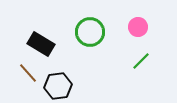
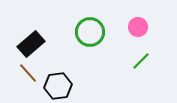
black rectangle: moved 10 px left; rotated 72 degrees counterclockwise
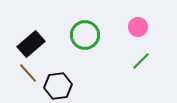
green circle: moved 5 px left, 3 px down
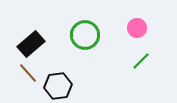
pink circle: moved 1 px left, 1 px down
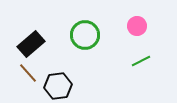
pink circle: moved 2 px up
green line: rotated 18 degrees clockwise
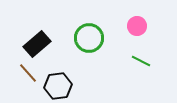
green circle: moved 4 px right, 3 px down
black rectangle: moved 6 px right
green line: rotated 54 degrees clockwise
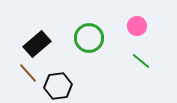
green line: rotated 12 degrees clockwise
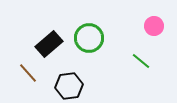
pink circle: moved 17 px right
black rectangle: moved 12 px right
black hexagon: moved 11 px right
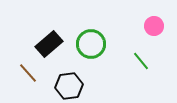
green circle: moved 2 px right, 6 px down
green line: rotated 12 degrees clockwise
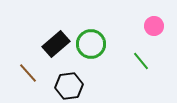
black rectangle: moved 7 px right
